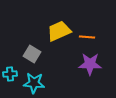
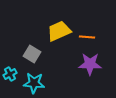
cyan cross: rotated 24 degrees counterclockwise
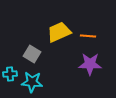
yellow trapezoid: moved 1 px down
orange line: moved 1 px right, 1 px up
cyan cross: rotated 24 degrees clockwise
cyan star: moved 2 px left, 1 px up
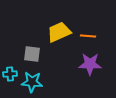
gray square: rotated 24 degrees counterclockwise
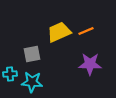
orange line: moved 2 px left, 5 px up; rotated 28 degrees counterclockwise
gray square: rotated 18 degrees counterclockwise
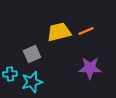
yellow trapezoid: rotated 10 degrees clockwise
gray square: rotated 12 degrees counterclockwise
purple star: moved 4 px down
cyan star: rotated 20 degrees counterclockwise
